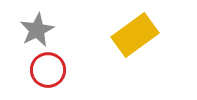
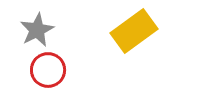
yellow rectangle: moved 1 px left, 4 px up
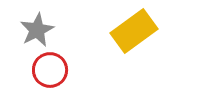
red circle: moved 2 px right
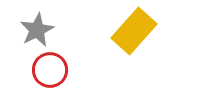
yellow rectangle: rotated 12 degrees counterclockwise
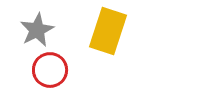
yellow rectangle: moved 26 px left; rotated 24 degrees counterclockwise
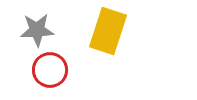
gray star: rotated 24 degrees clockwise
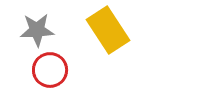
yellow rectangle: moved 1 px up; rotated 51 degrees counterclockwise
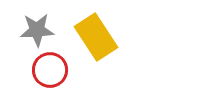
yellow rectangle: moved 12 px left, 7 px down
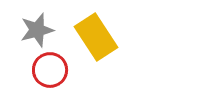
gray star: rotated 12 degrees counterclockwise
